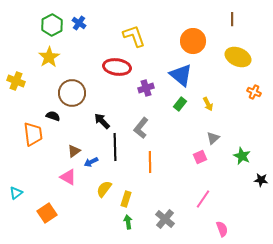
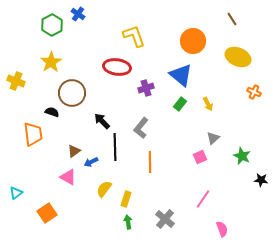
brown line: rotated 32 degrees counterclockwise
blue cross: moved 1 px left, 9 px up
yellow star: moved 2 px right, 5 px down
black semicircle: moved 1 px left, 4 px up
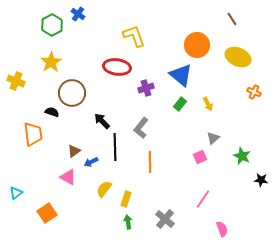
orange circle: moved 4 px right, 4 px down
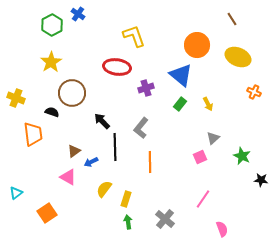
yellow cross: moved 17 px down
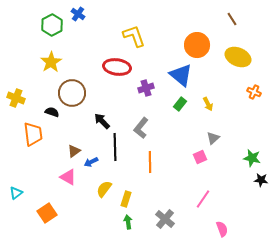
green star: moved 10 px right, 2 px down; rotated 12 degrees counterclockwise
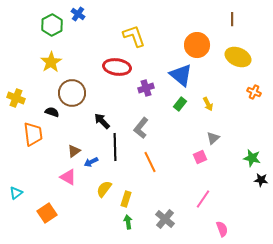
brown line: rotated 32 degrees clockwise
orange line: rotated 25 degrees counterclockwise
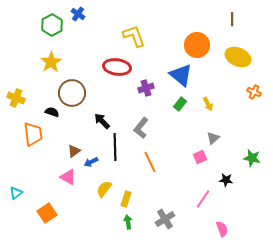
black star: moved 35 px left
gray cross: rotated 18 degrees clockwise
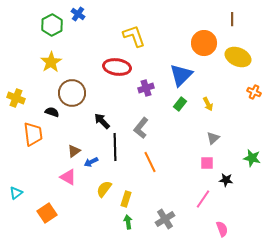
orange circle: moved 7 px right, 2 px up
blue triangle: rotated 35 degrees clockwise
pink square: moved 7 px right, 6 px down; rotated 24 degrees clockwise
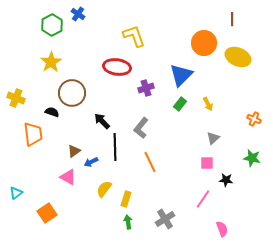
orange cross: moved 27 px down
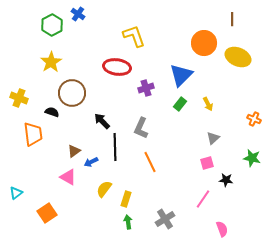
yellow cross: moved 3 px right
gray L-shape: rotated 15 degrees counterclockwise
pink square: rotated 16 degrees counterclockwise
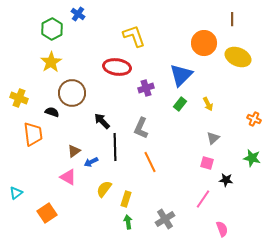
green hexagon: moved 4 px down
pink square: rotated 32 degrees clockwise
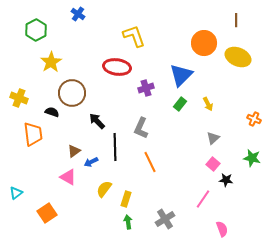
brown line: moved 4 px right, 1 px down
green hexagon: moved 16 px left, 1 px down
black arrow: moved 5 px left
pink square: moved 6 px right, 1 px down; rotated 24 degrees clockwise
